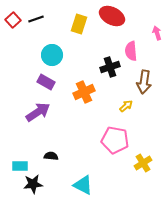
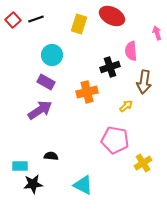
orange cross: moved 3 px right; rotated 10 degrees clockwise
purple arrow: moved 2 px right, 2 px up
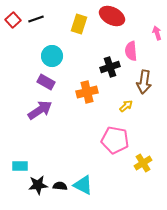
cyan circle: moved 1 px down
black semicircle: moved 9 px right, 30 px down
black star: moved 5 px right, 1 px down
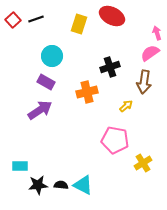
pink semicircle: moved 19 px right, 2 px down; rotated 60 degrees clockwise
black semicircle: moved 1 px right, 1 px up
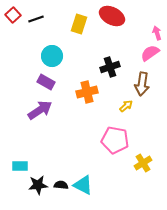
red square: moved 5 px up
brown arrow: moved 2 px left, 2 px down
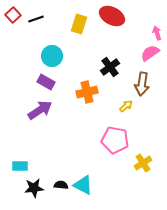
black cross: rotated 18 degrees counterclockwise
black star: moved 4 px left, 3 px down
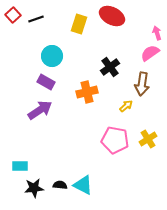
yellow cross: moved 5 px right, 24 px up
black semicircle: moved 1 px left
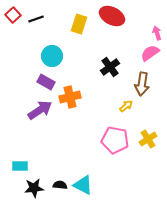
orange cross: moved 17 px left, 5 px down
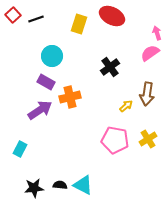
brown arrow: moved 5 px right, 10 px down
cyan rectangle: moved 17 px up; rotated 63 degrees counterclockwise
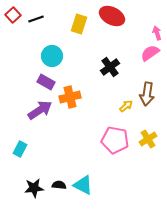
black semicircle: moved 1 px left
